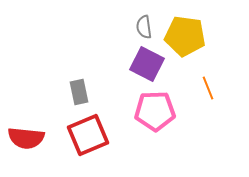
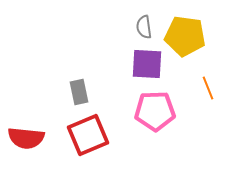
purple square: rotated 24 degrees counterclockwise
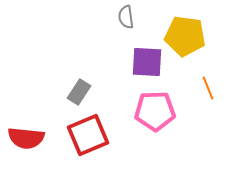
gray semicircle: moved 18 px left, 10 px up
purple square: moved 2 px up
gray rectangle: rotated 45 degrees clockwise
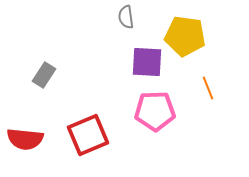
gray rectangle: moved 35 px left, 17 px up
red semicircle: moved 1 px left, 1 px down
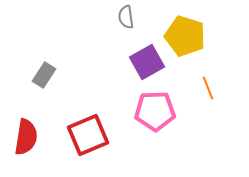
yellow pentagon: rotated 9 degrees clockwise
purple square: rotated 32 degrees counterclockwise
red semicircle: moved 1 px right, 2 px up; rotated 87 degrees counterclockwise
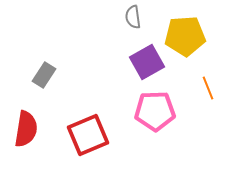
gray semicircle: moved 7 px right
yellow pentagon: rotated 21 degrees counterclockwise
red semicircle: moved 8 px up
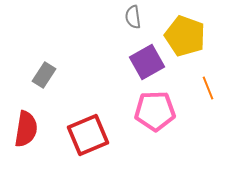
yellow pentagon: rotated 24 degrees clockwise
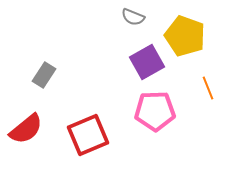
gray semicircle: rotated 60 degrees counterclockwise
red semicircle: rotated 42 degrees clockwise
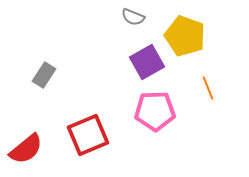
red semicircle: moved 20 px down
